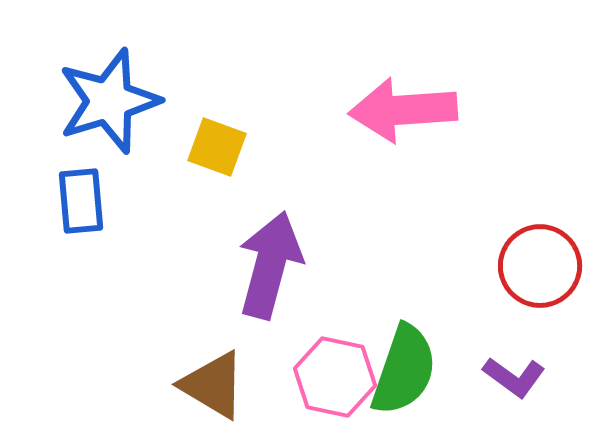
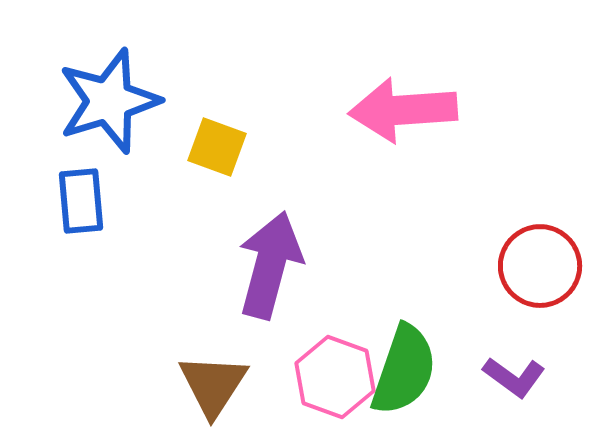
pink hexagon: rotated 8 degrees clockwise
brown triangle: rotated 32 degrees clockwise
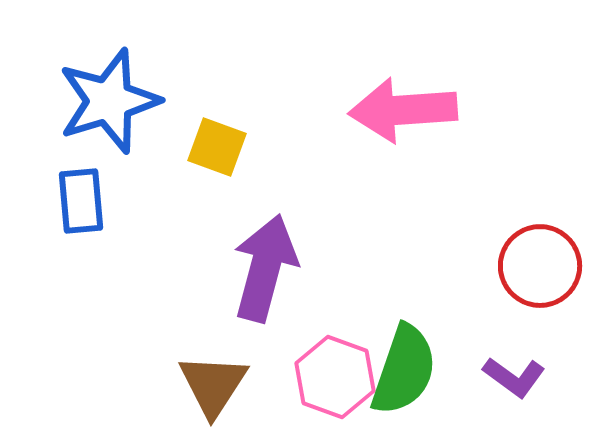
purple arrow: moved 5 px left, 3 px down
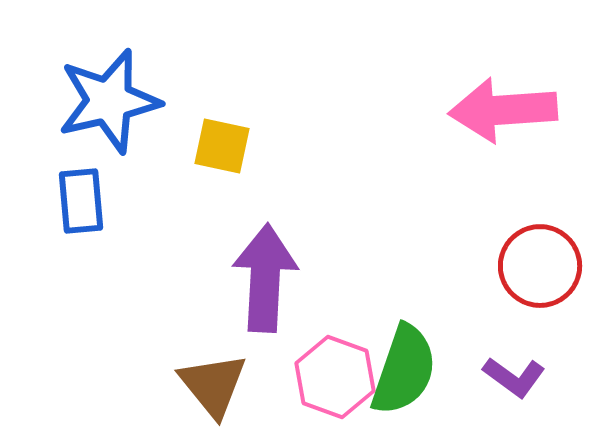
blue star: rotated 4 degrees clockwise
pink arrow: moved 100 px right
yellow square: moved 5 px right, 1 px up; rotated 8 degrees counterclockwise
purple arrow: moved 10 px down; rotated 12 degrees counterclockwise
brown triangle: rotated 12 degrees counterclockwise
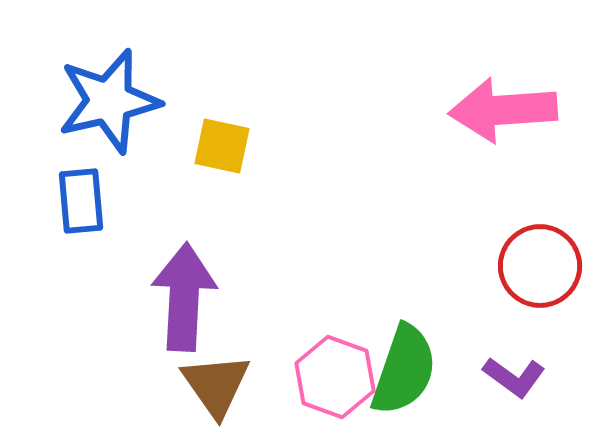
purple arrow: moved 81 px left, 19 px down
brown triangle: moved 3 px right; rotated 4 degrees clockwise
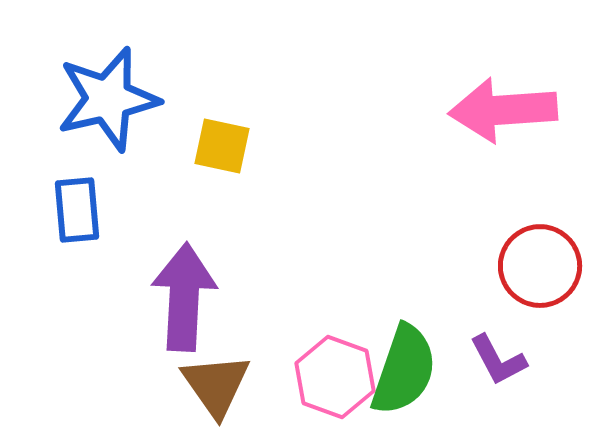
blue star: moved 1 px left, 2 px up
blue rectangle: moved 4 px left, 9 px down
purple L-shape: moved 16 px left, 17 px up; rotated 26 degrees clockwise
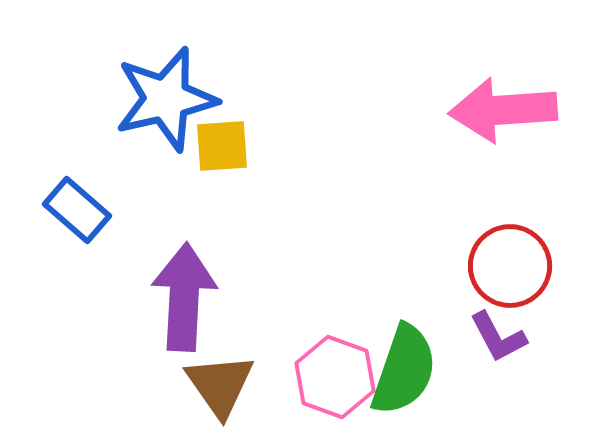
blue star: moved 58 px right
yellow square: rotated 16 degrees counterclockwise
blue rectangle: rotated 44 degrees counterclockwise
red circle: moved 30 px left
purple L-shape: moved 23 px up
brown triangle: moved 4 px right
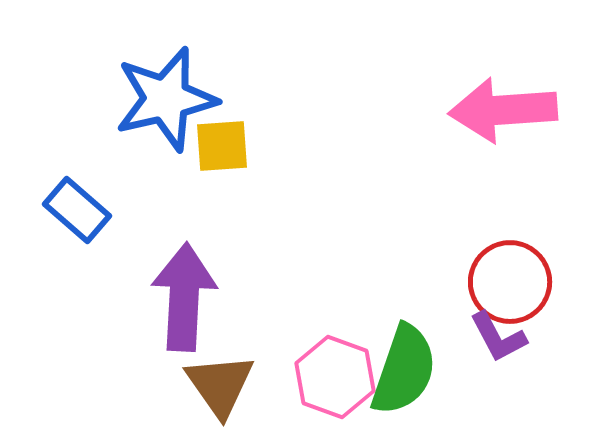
red circle: moved 16 px down
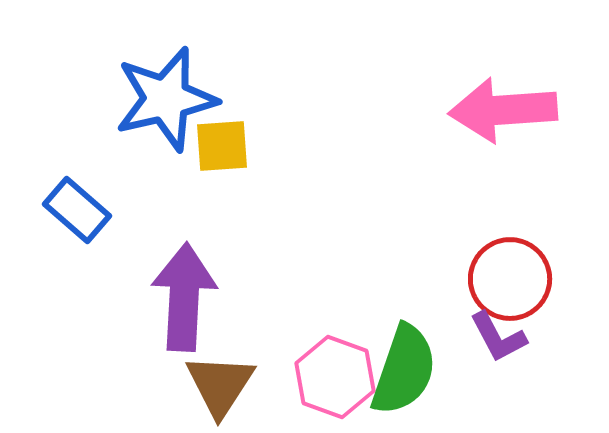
red circle: moved 3 px up
brown triangle: rotated 8 degrees clockwise
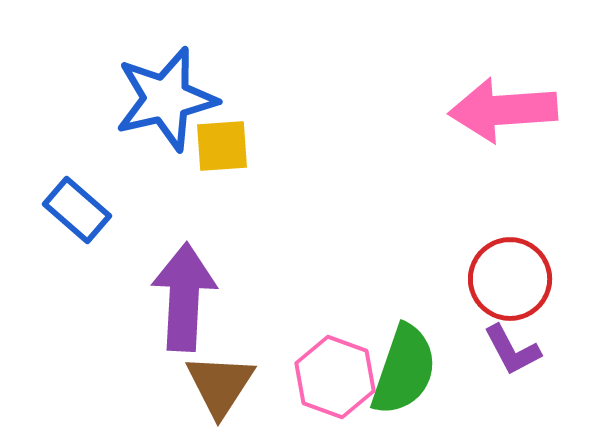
purple L-shape: moved 14 px right, 13 px down
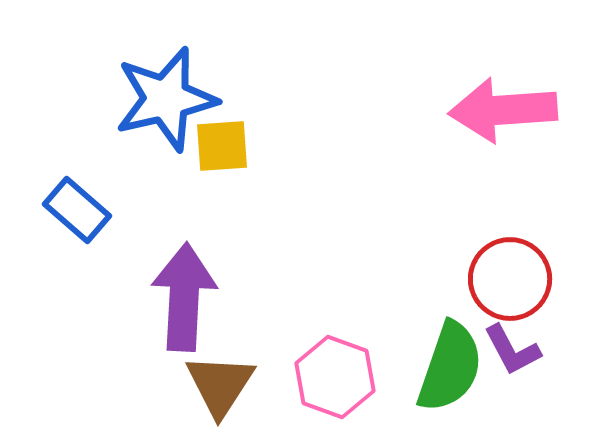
green semicircle: moved 46 px right, 3 px up
